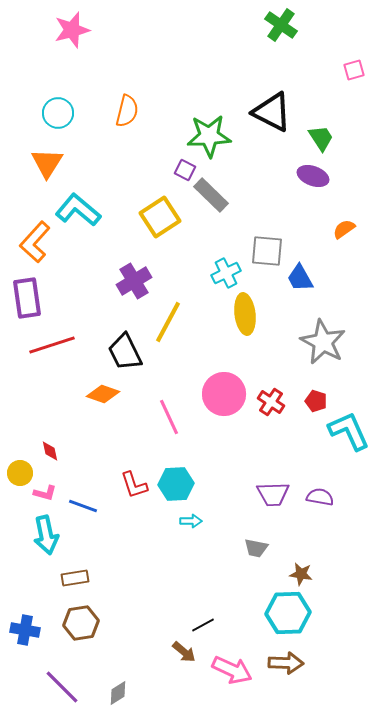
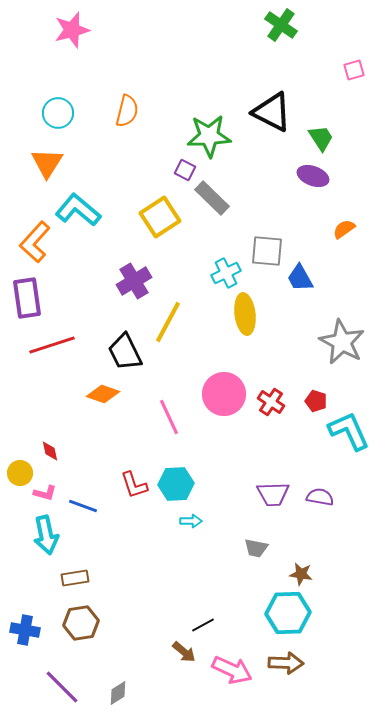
gray rectangle at (211, 195): moved 1 px right, 3 px down
gray star at (323, 342): moved 19 px right
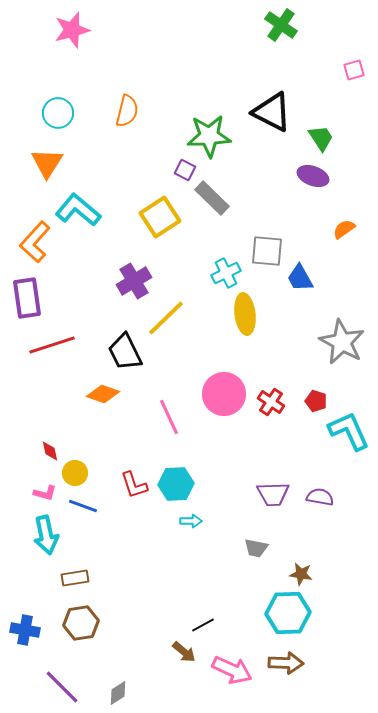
yellow line at (168, 322): moved 2 px left, 4 px up; rotated 18 degrees clockwise
yellow circle at (20, 473): moved 55 px right
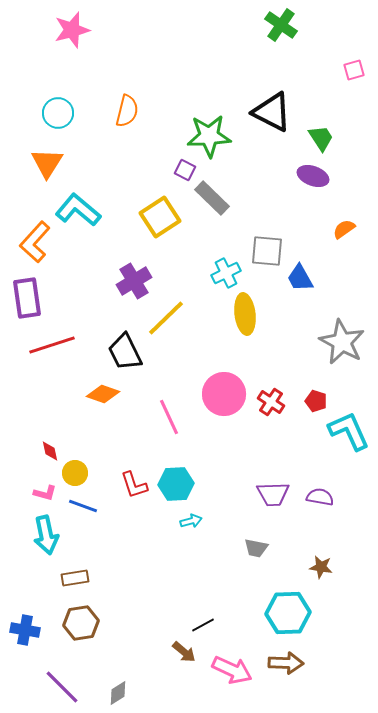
cyan arrow at (191, 521): rotated 15 degrees counterclockwise
brown star at (301, 574): moved 20 px right, 7 px up
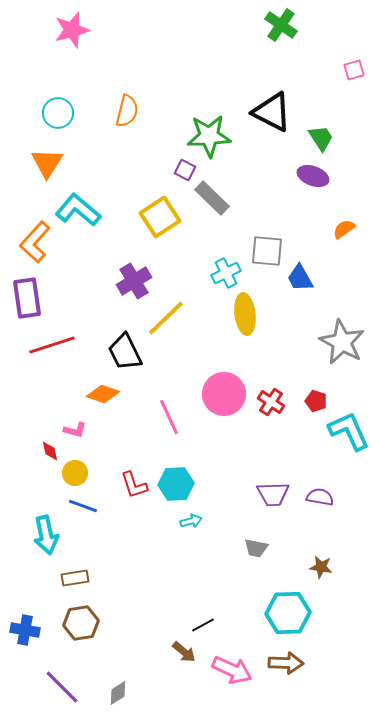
pink L-shape at (45, 493): moved 30 px right, 63 px up
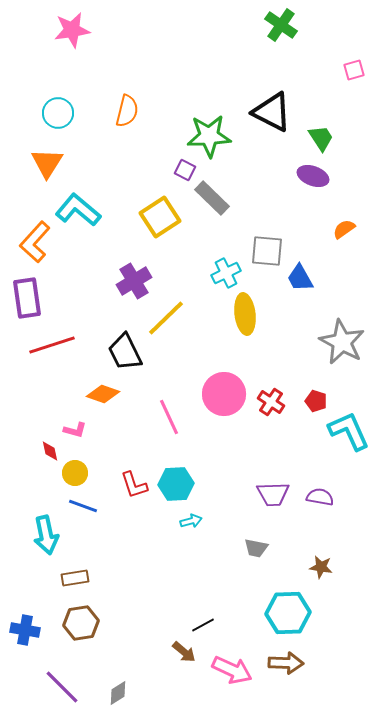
pink star at (72, 30): rotated 6 degrees clockwise
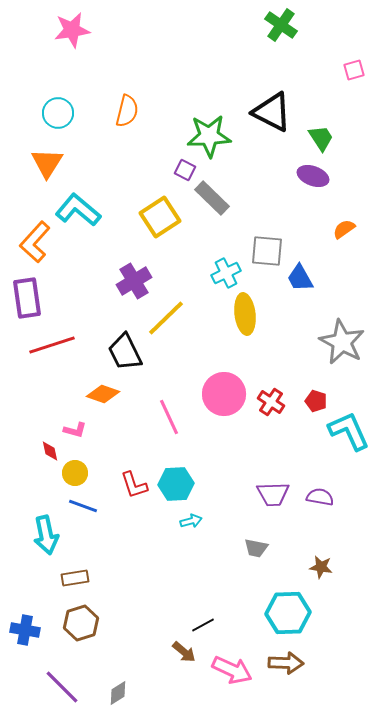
brown hexagon at (81, 623): rotated 8 degrees counterclockwise
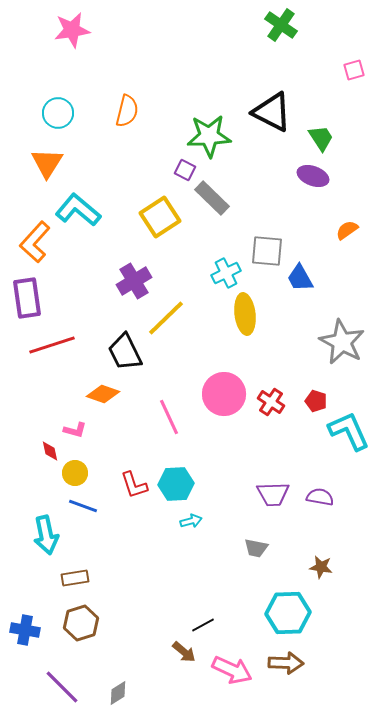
orange semicircle at (344, 229): moved 3 px right, 1 px down
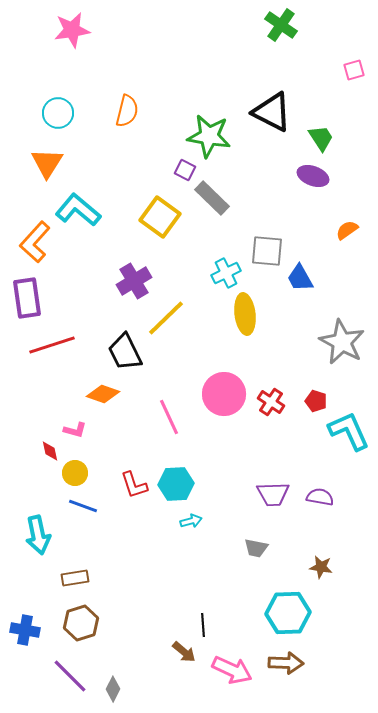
green star at (209, 136): rotated 12 degrees clockwise
yellow square at (160, 217): rotated 21 degrees counterclockwise
cyan arrow at (46, 535): moved 8 px left
black line at (203, 625): rotated 65 degrees counterclockwise
purple line at (62, 687): moved 8 px right, 11 px up
gray diamond at (118, 693): moved 5 px left, 4 px up; rotated 30 degrees counterclockwise
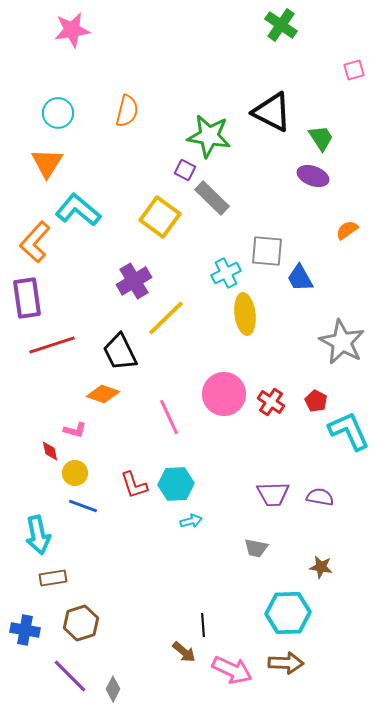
black trapezoid at (125, 352): moved 5 px left
red pentagon at (316, 401): rotated 10 degrees clockwise
brown rectangle at (75, 578): moved 22 px left
